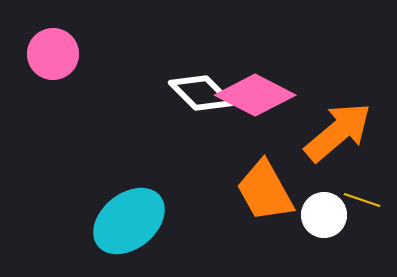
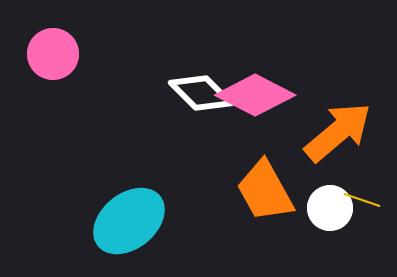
white circle: moved 6 px right, 7 px up
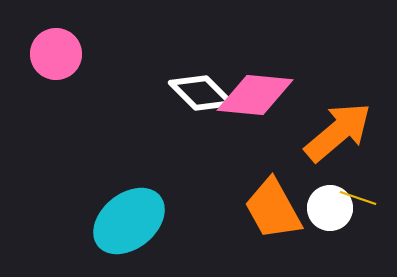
pink circle: moved 3 px right
pink diamond: rotated 22 degrees counterclockwise
orange trapezoid: moved 8 px right, 18 px down
yellow line: moved 4 px left, 2 px up
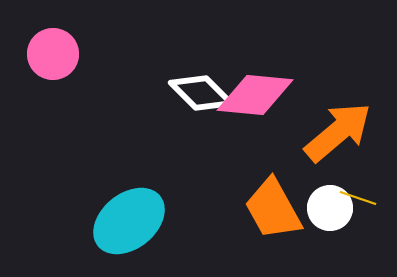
pink circle: moved 3 px left
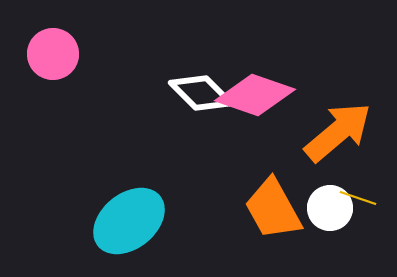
pink diamond: rotated 14 degrees clockwise
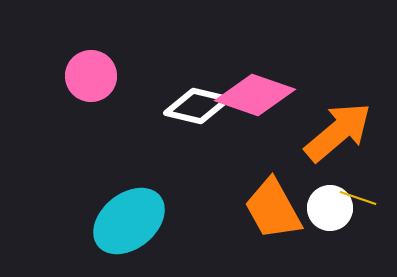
pink circle: moved 38 px right, 22 px down
white diamond: moved 4 px left, 13 px down; rotated 32 degrees counterclockwise
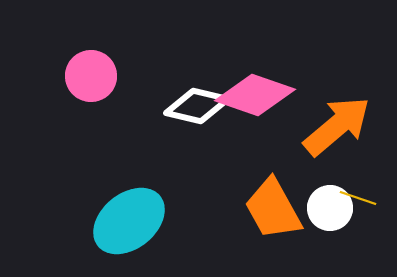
orange arrow: moved 1 px left, 6 px up
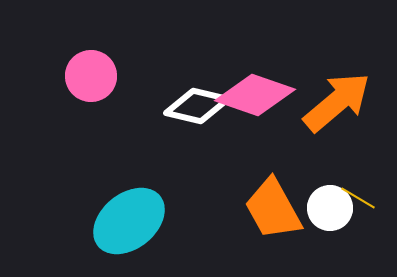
orange arrow: moved 24 px up
yellow line: rotated 12 degrees clockwise
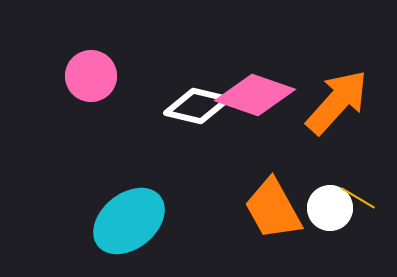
orange arrow: rotated 8 degrees counterclockwise
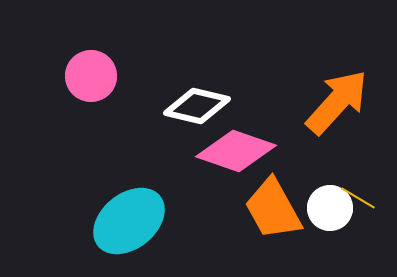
pink diamond: moved 19 px left, 56 px down
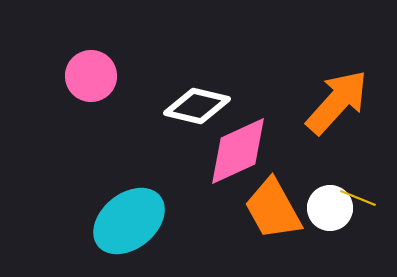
pink diamond: moved 2 px right; rotated 44 degrees counterclockwise
yellow line: rotated 9 degrees counterclockwise
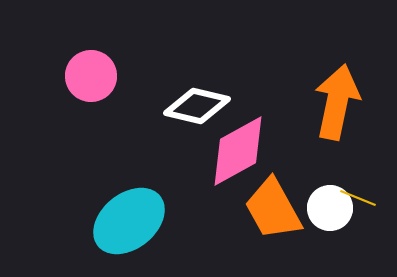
orange arrow: rotated 30 degrees counterclockwise
pink diamond: rotated 4 degrees counterclockwise
